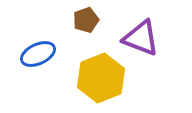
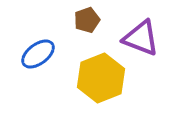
brown pentagon: moved 1 px right
blue ellipse: rotated 12 degrees counterclockwise
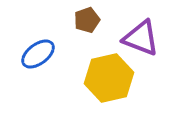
yellow hexagon: moved 8 px right; rotated 9 degrees clockwise
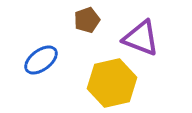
blue ellipse: moved 3 px right, 6 px down
yellow hexagon: moved 3 px right, 5 px down
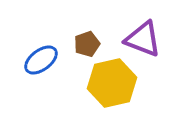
brown pentagon: moved 24 px down
purple triangle: moved 2 px right, 1 px down
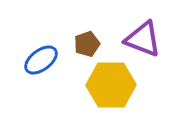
yellow hexagon: moved 1 px left, 2 px down; rotated 12 degrees clockwise
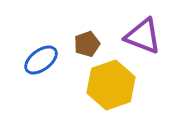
purple triangle: moved 3 px up
yellow hexagon: rotated 18 degrees counterclockwise
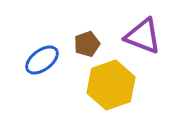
blue ellipse: moved 1 px right
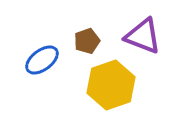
brown pentagon: moved 3 px up
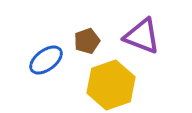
purple triangle: moved 1 px left
blue ellipse: moved 4 px right
